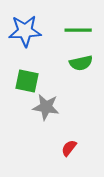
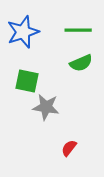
blue star: moved 2 px left, 1 px down; rotated 16 degrees counterclockwise
green semicircle: rotated 10 degrees counterclockwise
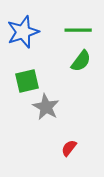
green semicircle: moved 2 px up; rotated 30 degrees counterclockwise
green square: rotated 25 degrees counterclockwise
gray star: rotated 20 degrees clockwise
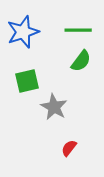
gray star: moved 8 px right
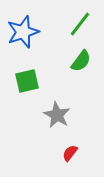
green line: moved 2 px right, 6 px up; rotated 52 degrees counterclockwise
gray star: moved 3 px right, 8 px down
red semicircle: moved 1 px right, 5 px down
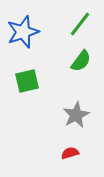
gray star: moved 19 px right; rotated 16 degrees clockwise
red semicircle: rotated 36 degrees clockwise
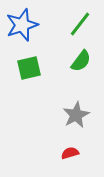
blue star: moved 1 px left, 7 px up
green square: moved 2 px right, 13 px up
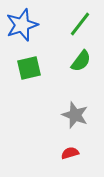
gray star: moved 1 px left; rotated 24 degrees counterclockwise
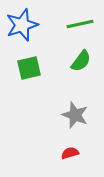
green line: rotated 40 degrees clockwise
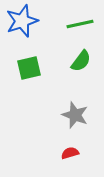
blue star: moved 4 px up
